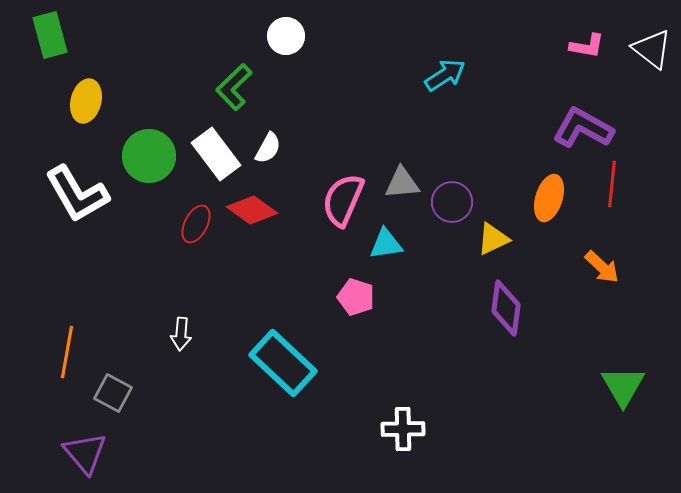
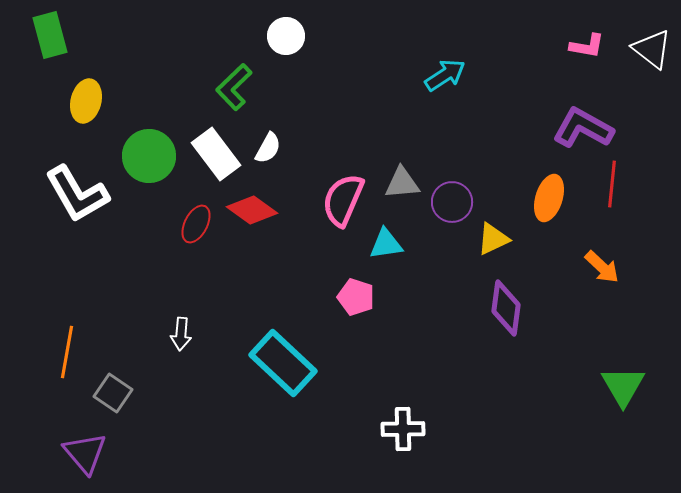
gray square: rotated 6 degrees clockwise
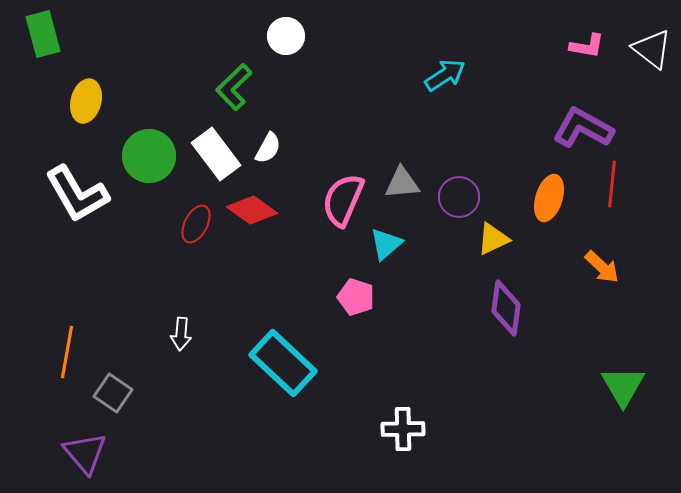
green rectangle: moved 7 px left, 1 px up
purple circle: moved 7 px right, 5 px up
cyan triangle: rotated 33 degrees counterclockwise
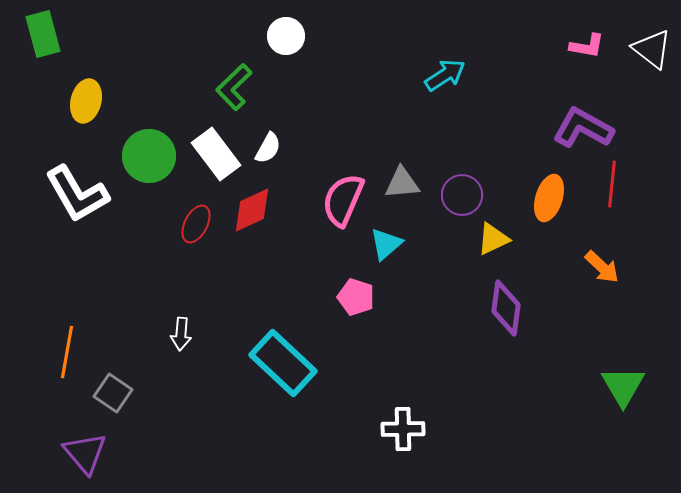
purple circle: moved 3 px right, 2 px up
red diamond: rotated 60 degrees counterclockwise
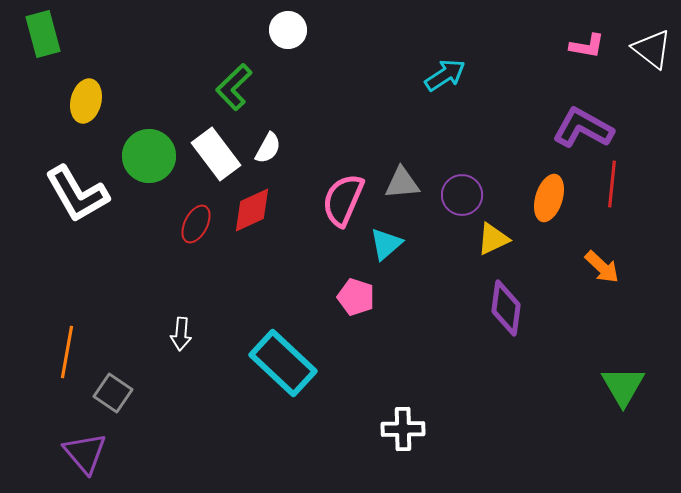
white circle: moved 2 px right, 6 px up
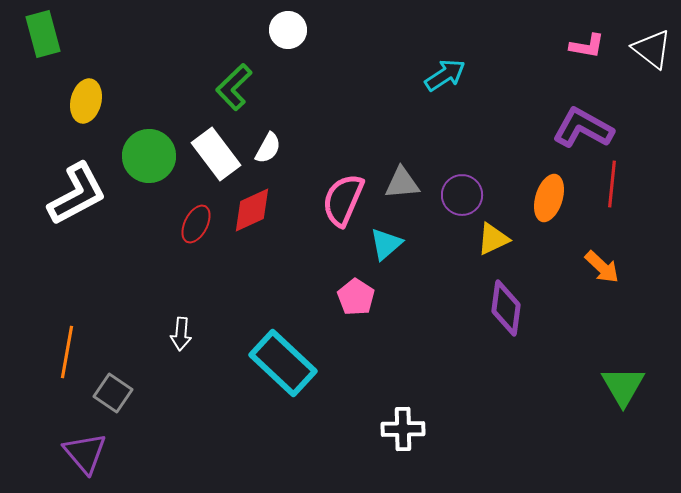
white L-shape: rotated 88 degrees counterclockwise
pink pentagon: rotated 15 degrees clockwise
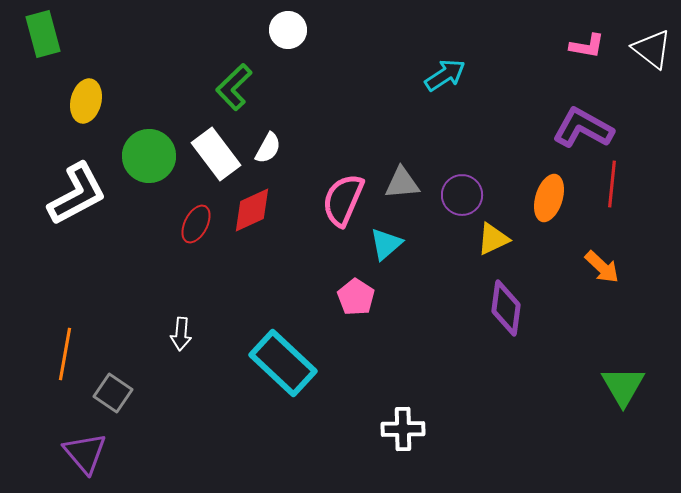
orange line: moved 2 px left, 2 px down
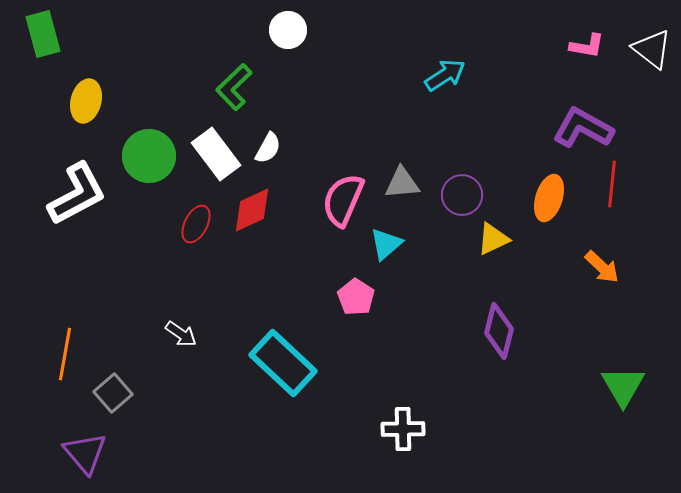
purple diamond: moved 7 px left, 23 px down; rotated 6 degrees clockwise
white arrow: rotated 60 degrees counterclockwise
gray square: rotated 15 degrees clockwise
